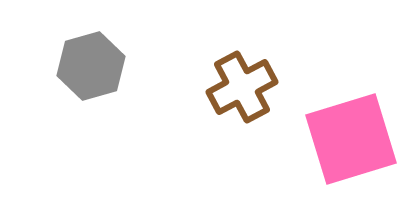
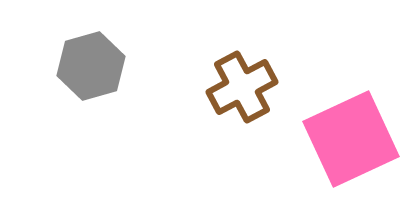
pink square: rotated 8 degrees counterclockwise
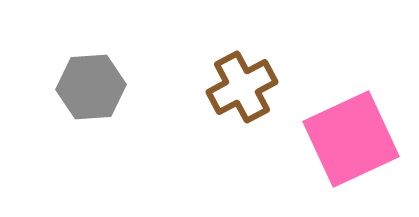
gray hexagon: moved 21 px down; rotated 12 degrees clockwise
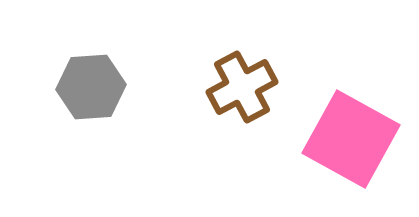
pink square: rotated 36 degrees counterclockwise
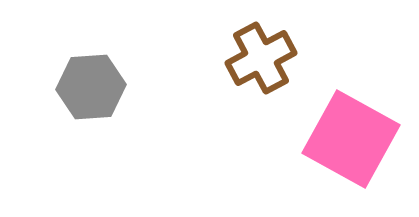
brown cross: moved 19 px right, 29 px up
